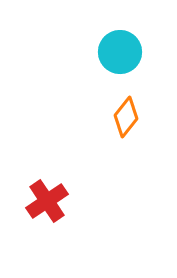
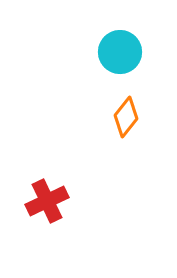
red cross: rotated 9 degrees clockwise
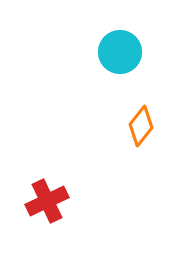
orange diamond: moved 15 px right, 9 px down
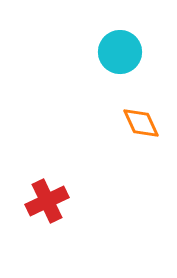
orange diamond: moved 3 px up; rotated 63 degrees counterclockwise
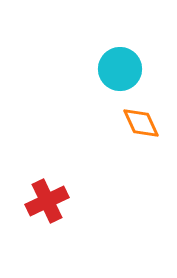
cyan circle: moved 17 px down
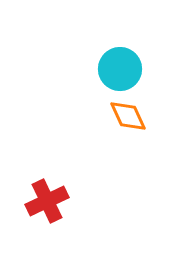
orange diamond: moved 13 px left, 7 px up
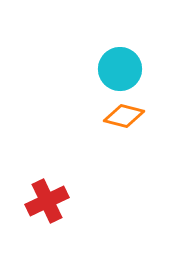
orange diamond: moved 4 px left; rotated 51 degrees counterclockwise
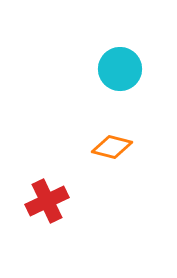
orange diamond: moved 12 px left, 31 px down
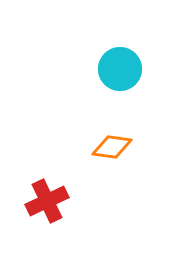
orange diamond: rotated 6 degrees counterclockwise
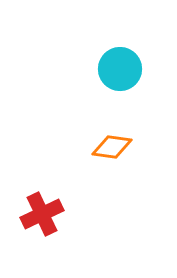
red cross: moved 5 px left, 13 px down
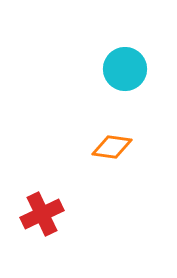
cyan circle: moved 5 px right
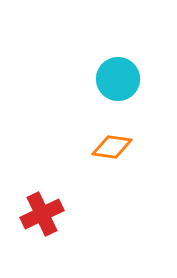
cyan circle: moved 7 px left, 10 px down
